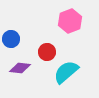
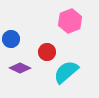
purple diamond: rotated 20 degrees clockwise
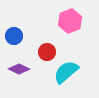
blue circle: moved 3 px right, 3 px up
purple diamond: moved 1 px left, 1 px down
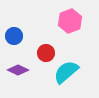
red circle: moved 1 px left, 1 px down
purple diamond: moved 1 px left, 1 px down
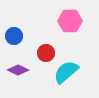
pink hexagon: rotated 20 degrees clockwise
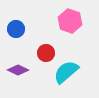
pink hexagon: rotated 20 degrees clockwise
blue circle: moved 2 px right, 7 px up
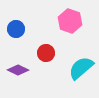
cyan semicircle: moved 15 px right, 4 px up
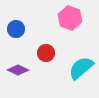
pink hexagon: moved 3 px up
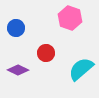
blue circle: moved 1 px up
cyan semicircle: moved 1 px down
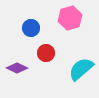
pink hexagon: rotated 25 degrees clockwise
blue circle: moved 15 px right
purple diamond: moved 1 px left, 2 px up
